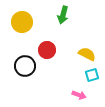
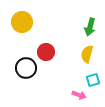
green arrow: moved 27 px right, 12 px down
red circle: moved 1 px left, 2 px down
yellow semicircle: rotated 102 degrees counterclockwise
black circle: moved 1 px right, 2 px down
cyan square: moved 1 px right, 5 px down
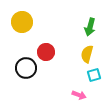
cyan square: moved 1 px right, 5 px up
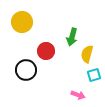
green arrow: moved 18 px left, 10 px down
red circle: moved 1 px up
black circle: moved 2 px down
pink arrow: moved 1 px left
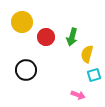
red circle: moved 14 px up
